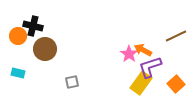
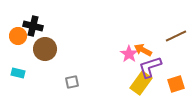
orange square: rotated 24 degrees clockwise
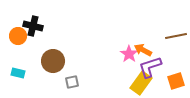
brown line: rotated 15 degrees clockwise
brown circle: moved 8 px right, 12 px down
orange square: moved 3 px up
